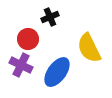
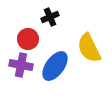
purple cross: rotated 15 degrees counterclockwise
blue ellipse: moved 2 px left, 6 px up
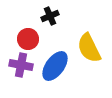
black cross: moved 1 px up
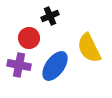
red circle: moved 1 px right, 1 px up
purple cross: moved 2 px left
